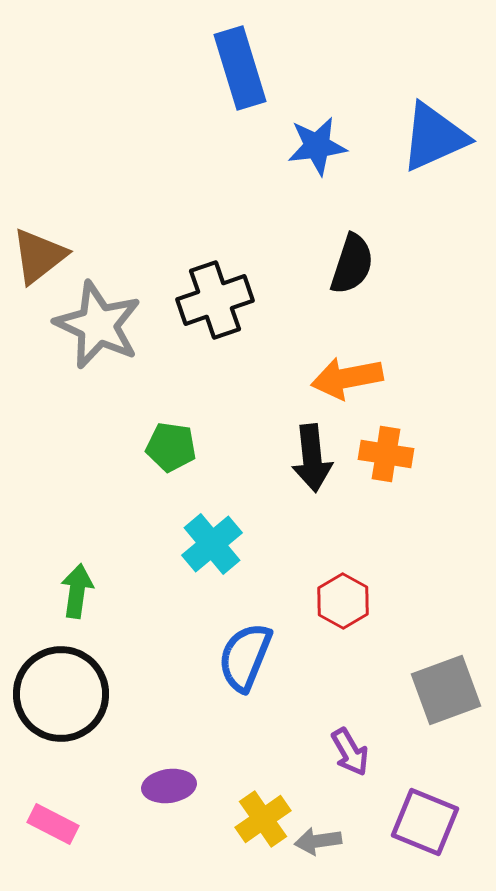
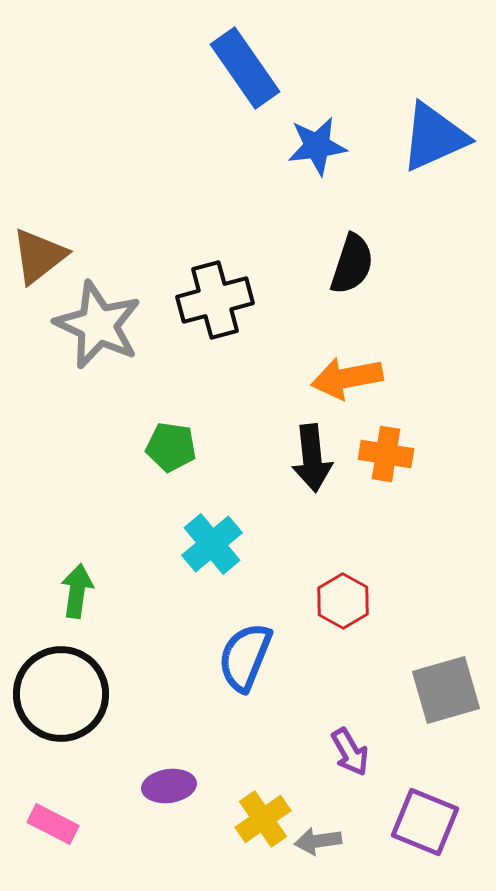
blue rectangle: moved 5 px right; rotated 18 degrees counterclockwise
black cross: rotated 4 degrees clockwise
gray square: rotated 4 degrees clockwise
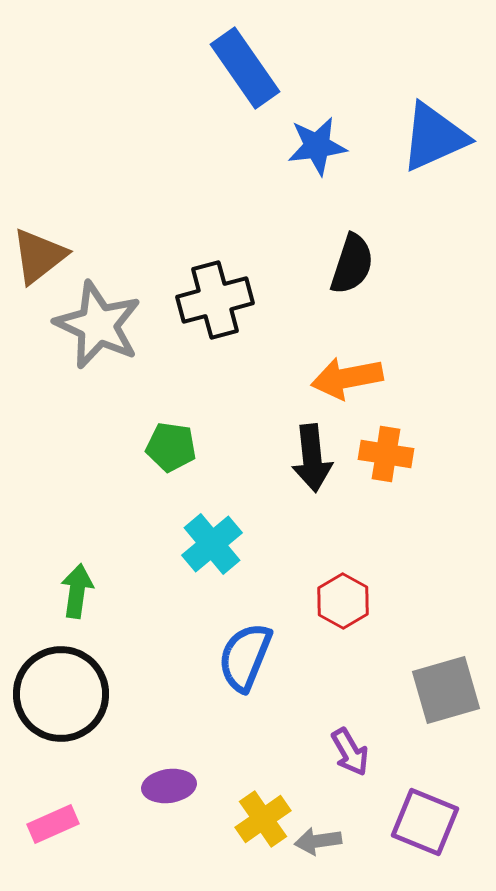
pink rectangle: rotated 51 degrees counterclockwise
